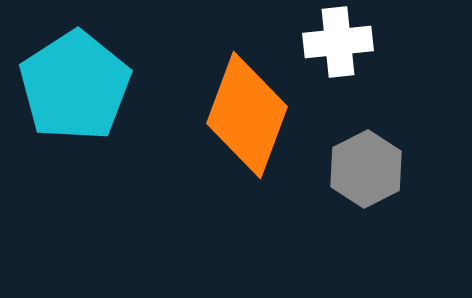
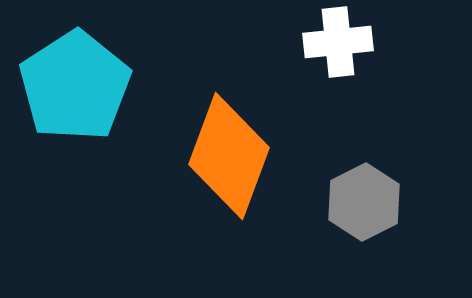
orange diamond: moved 18 px left, 41 px down
gray hexagon: moved 2 px left, 33 px down
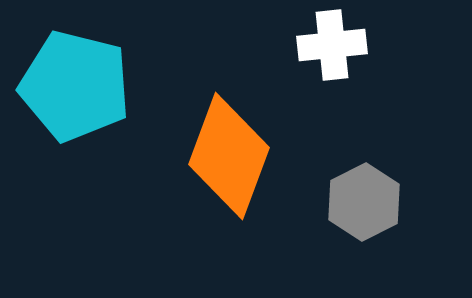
white cross: moved 6 px left, 3 px down
cyan pentagon: rotated 25 degrees counterclockwise
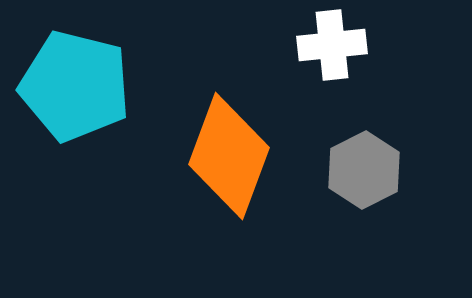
gray hexagon: moved 32 px up
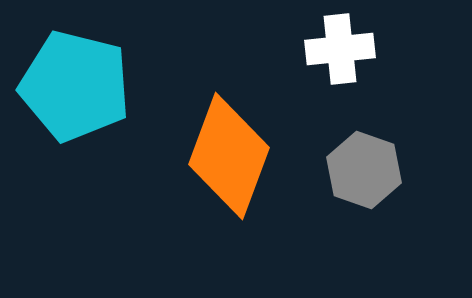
white cross: moved 8 px right, 4 px down
gray hexagon: rotated 14 degrees counterclockwise
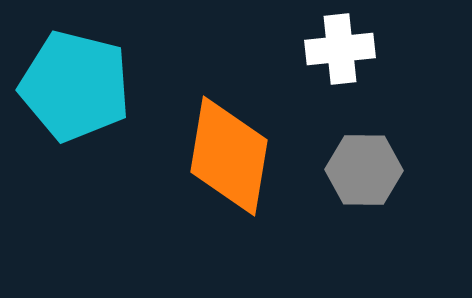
orange diamond: rotated 11 degrees counterclockwise
gray hexagon: rotated 18 degrees counterclockwise
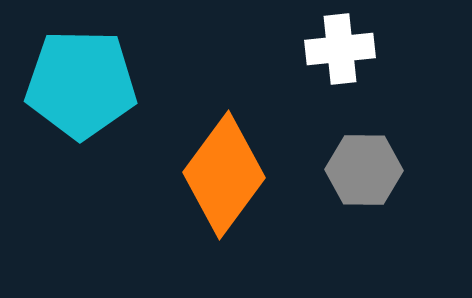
cyan pentagon: moved 6 px right, 2 px up; rotated 13 degrees counterclockwise
orange diamond: moved 5 px left, 19 px down; rotated 27 degrees clockwise
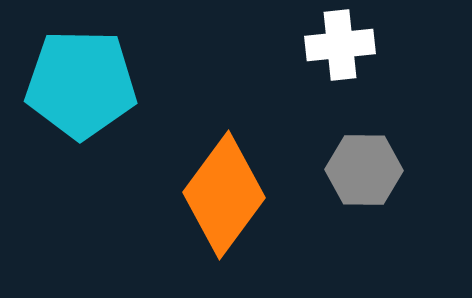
white cross: moved 4 px up
orange diamond: moved 20 px down
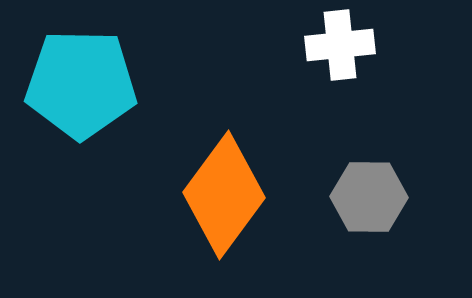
gray hexagon: moved 5 px right, 27 px down
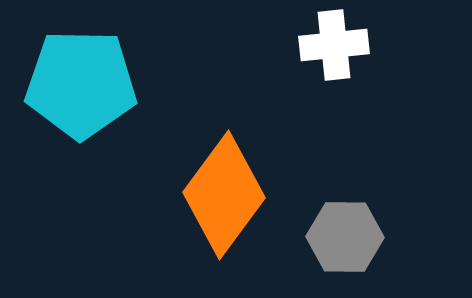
white cross: moved 6 px left
gray hexagon: moved 24 px left, 40 px down
